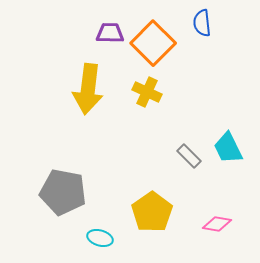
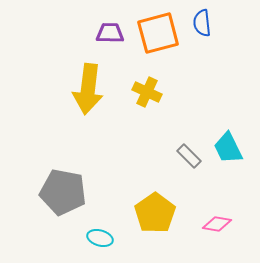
orange square: moved 5 px right, 10 px up; rotated 30 degrees clockwise
yellow pentagon: moved 3 px right, 1 px down
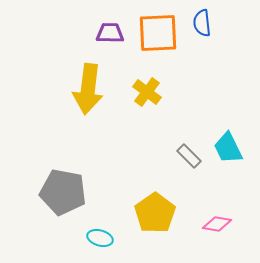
orange square: rotated 12 degrees clockwise
yellow cross: rotated 12 degrees clockwise
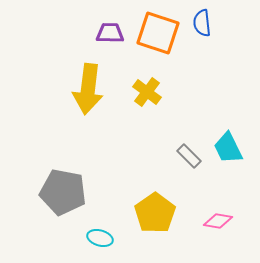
orange square: rotated 21 degrees clockwise
pink diamond: moved 1 px right, 3 px up
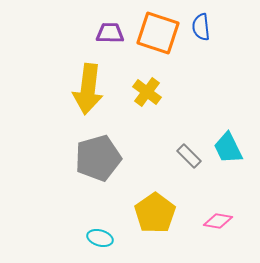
blue semicircle: moved 1 px left, 4 px down
gray pentagon: moved 35 px right, 34 px up; rotated 27 degrees counterclockwise
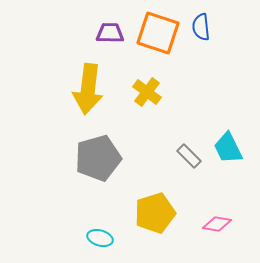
yellow pentagon: rotated 18 degrees clockwise
pink diamond: moved 1 px left, 3 px down
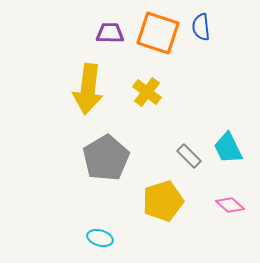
gray pentagon: moved 8 px right; rotated 15 degrees counterclockwise
yellow pentagon: moved 8 px right, 12 px up
pink diamond: moved 13 px right, 19 px up; rotated 32 degrees clockwise
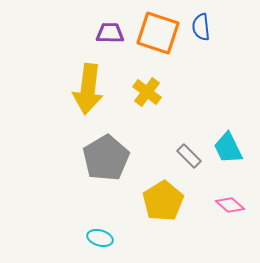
yellow pentagon: rotated 15 degrees counterclockwise
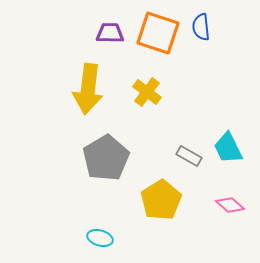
gray rectangle: rotated 15 degrees counterclockwise
yellow pentagon: moved 2 px left, 1 px up
